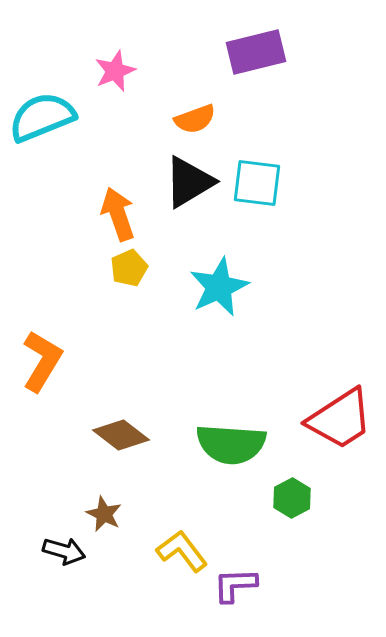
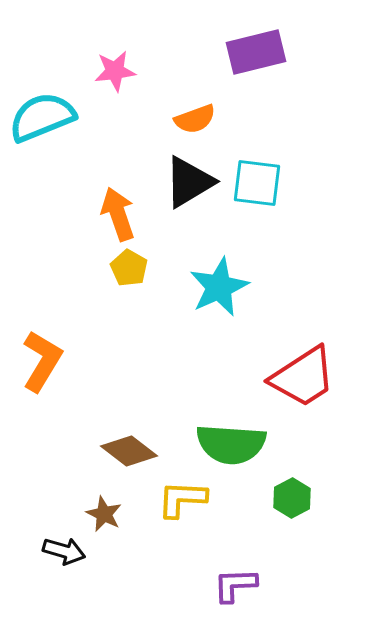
pink star: rotated 15 degrees clockwise
yellow pentagon: rotated 18 degrees counterclockwise
red trapezoid: moved 37 px left, 42 px up
brown diamond: moved 8 px right, 16 px down
yellow L-shape: moved 52 px up; rotated 50 degrees counterclockwise
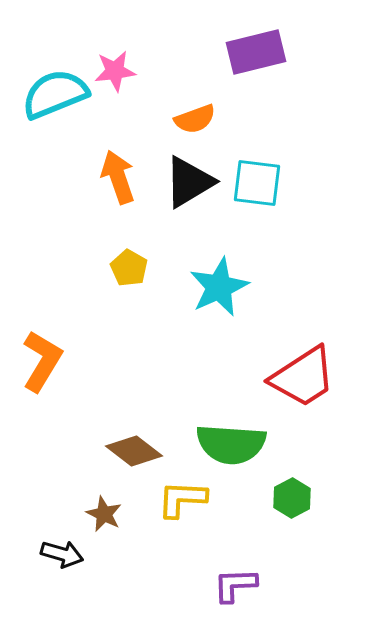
cyan semicircle: moved 13 px right, 23 px up
orange arrow: moved 37 px up
brown diamond: moved 5 px right
black arrow: moved 2 px left, 3 px down
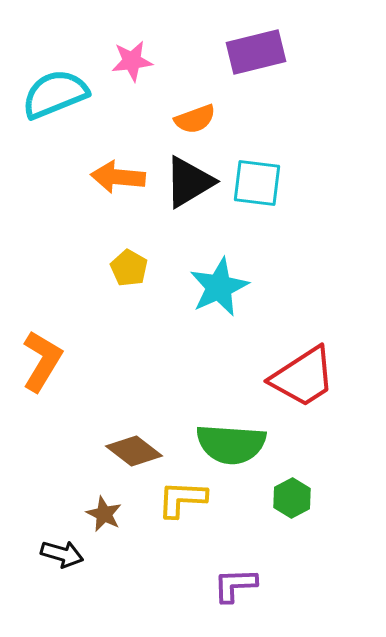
pink star: moved 17 px right, 10 px up
orange arrow: rotated 66 degrees counterclockwise
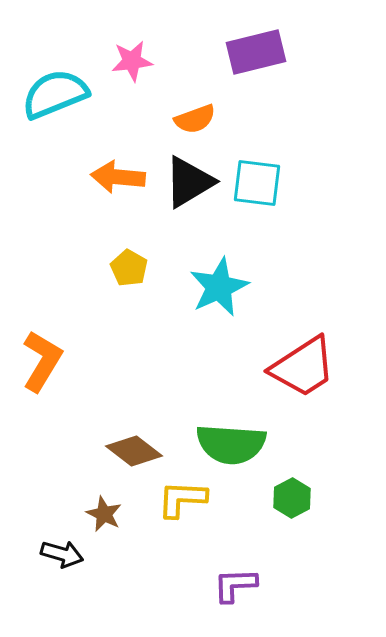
red trapezoid: moved 10 px up
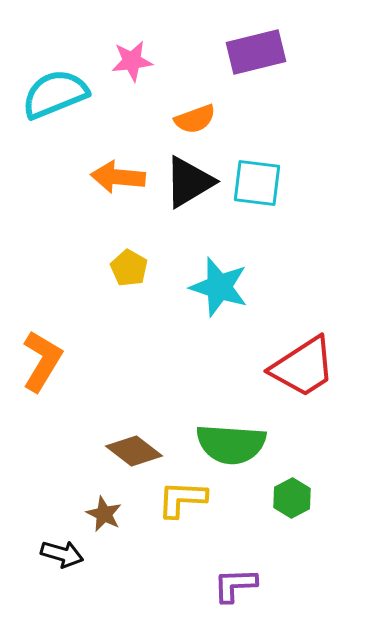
cyan star: rotated 30 degrees counterclockwise
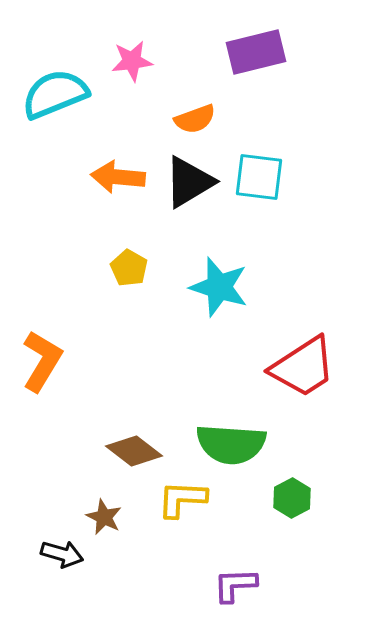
cyan square: moved 2 px right, 6 px up
brown star: moved 3 px down
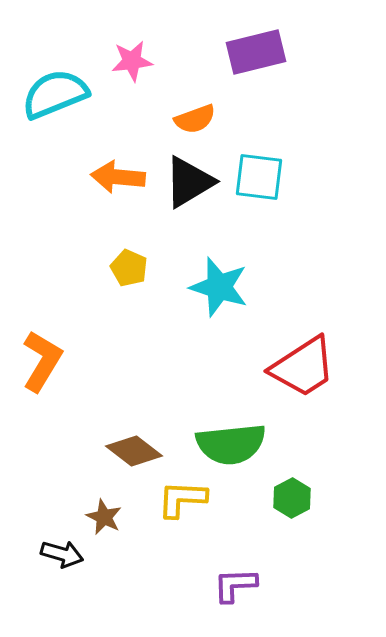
yellow pentagon: rotated 6 degrees counterclockwise
green semicircle: rotated 10 degrees counterclockwise
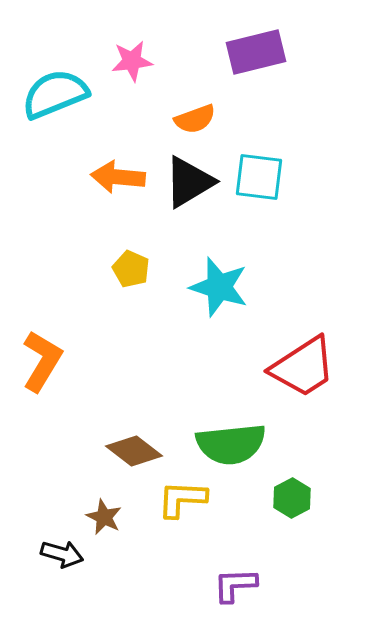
yellow pentagon: moved 2 px right, 1 px down
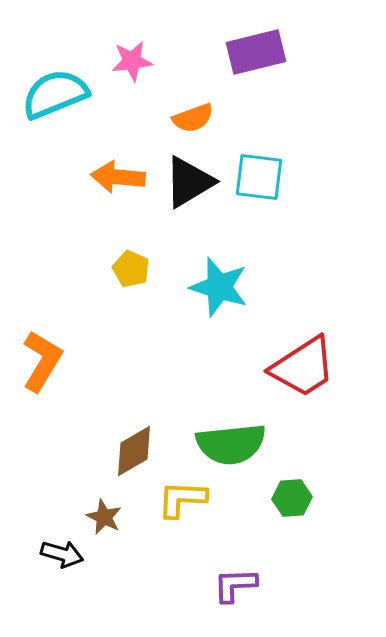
orange semicircle: moved 2 px left, 1 px up
brown diamond: rotated 68 degrees counterclockwise
green hexagon: rotated 24 degrees clockwise
